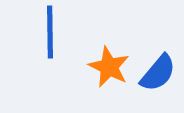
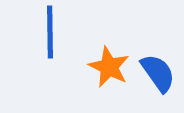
blue semicircle: rotated 75 degrees counterclockwise
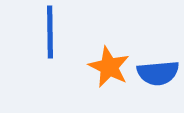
blue semicircle: rotated 120 degrees clockwise
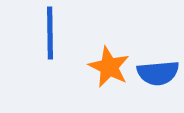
blue line: moved 1 px down
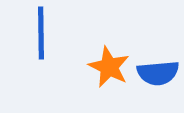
blue line: moved 9 px left
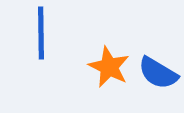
blue semicircle: rotated 36 degrees clockwise
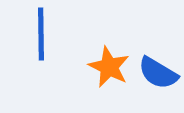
blue line: moved 1 px down
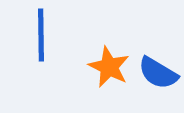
blue line: moved 1 px down
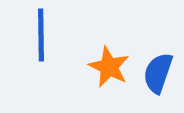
blue semicircle: rotated 78 degrees clockwise
